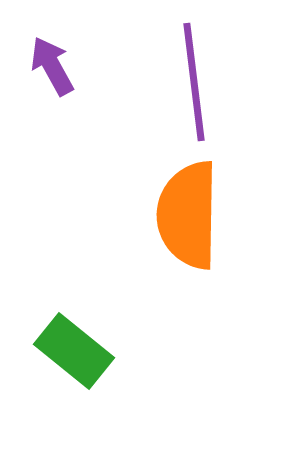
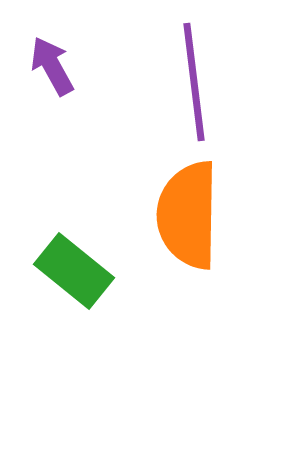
green rectangle: moved 80 px up
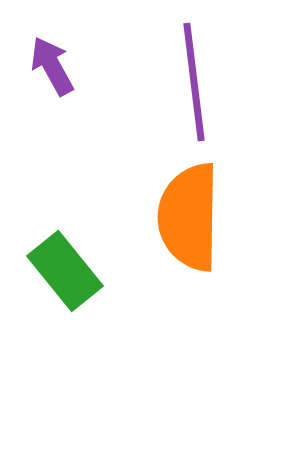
orange semicircle: moved 1 px right, 2 px down
green rectangle: moved 9 px left; rotated 12 degrees clockwise
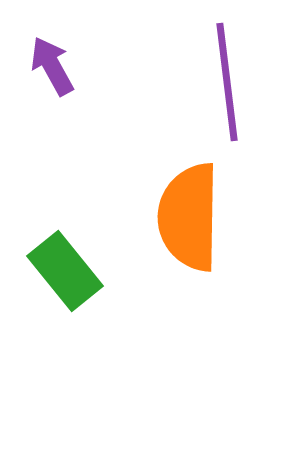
purple line: moved 33 px right
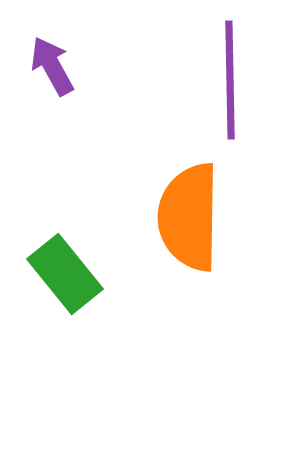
purple line: moved 3 px right, 2 px up; rotated 6 degrees clockwise
green rectangle: moved 3 px down
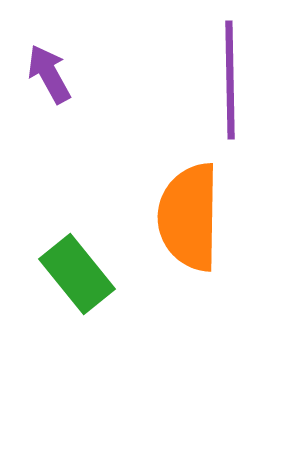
purple arrow: moved 3 px left, 8 px down
green rectangle: moved 12 px right
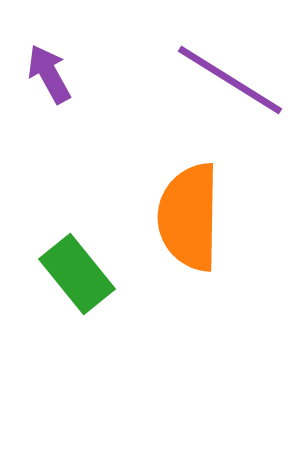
purple line: rotated 57 degrees counterclockwise
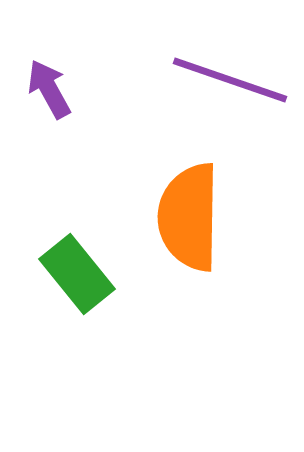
purple arrow: moved 15 px down
purple line: rotated 13 degrees counterclockwise
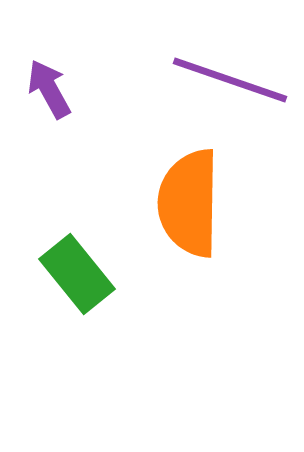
orange semicircle: moved 14 px up
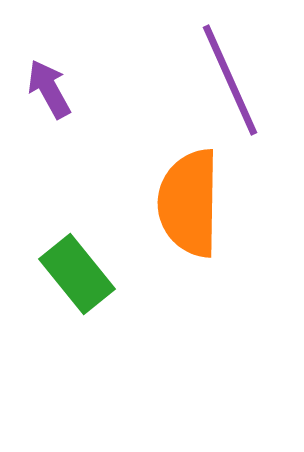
purple line: rotated 47 degrees clockwise
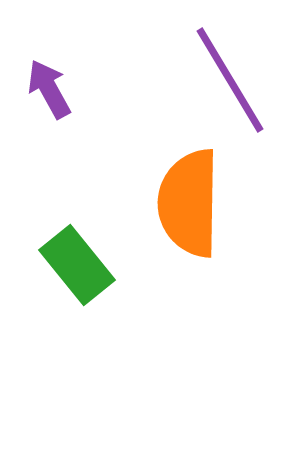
purple line: rotated 7 degrees counterclockwise
green rectangle: moved 9 px up
